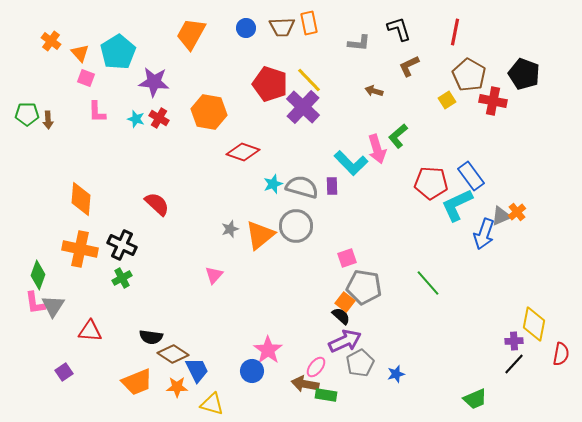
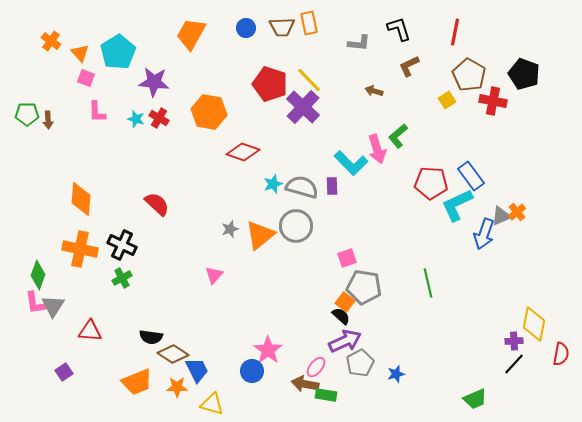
green line at (428, 283): rotated 28 degrees clockwise
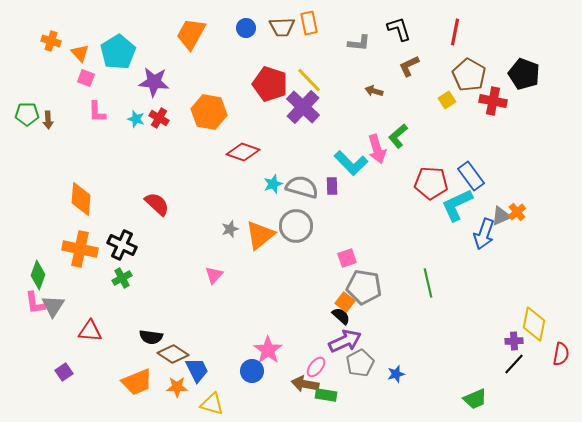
orange cross at (51, 41): rotated 18 degrees counterclockwise
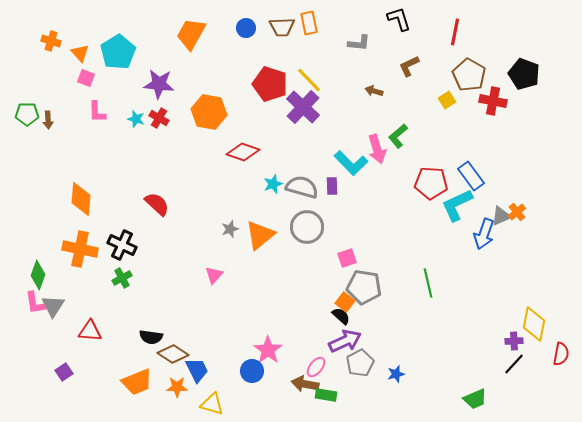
black L-shape at (399, 29): moved 10 px up
purple star at (154, 82): moved 5 px right, 2 px down
gray circle at (296, 226): moved 11 px right, 1 px down
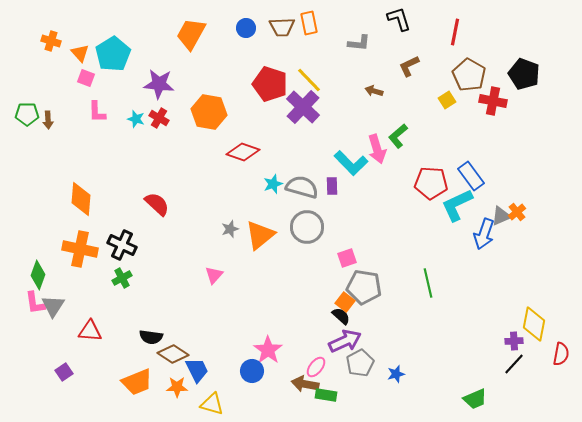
cyan pentagon at (118, 52): moved 5 px left, 2 px down
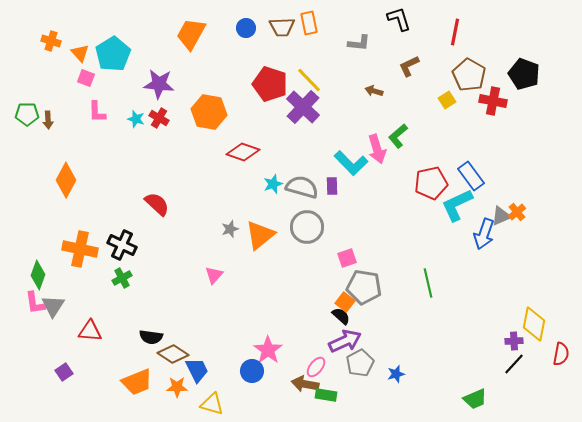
red pentagon at (431, 183): rotated 16 degrees counterclockwise
orange diamond at (81, 199): moved 15 px left, 19 px up; rotated 24 degrees clockwise
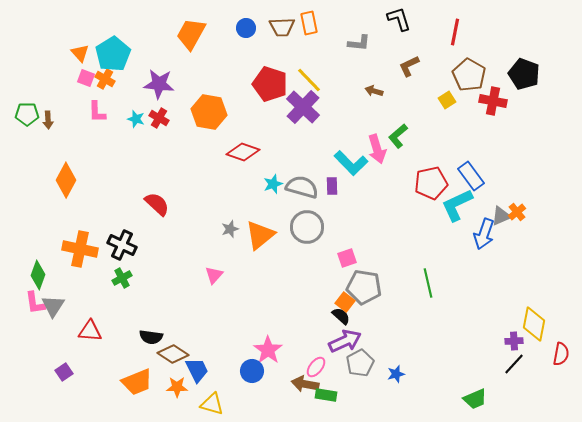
orange cross at (51, 41): moved 54 px right, 38 px down; rotated 12 degrees clockwise
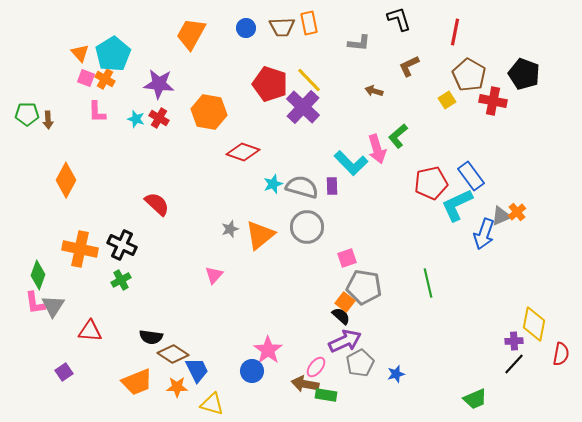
green cross at (122, 278): moved 1 px left, 2 px down
